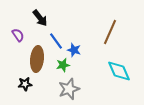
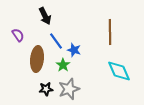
black arrow: moved 5 px right, 2 px up; rotated 12 degrees clockwise
brown line: rotated 25 degrees counterclockwise
green star: rotated 24 degrees counterclockwise
black star: moved 21 px right, 5 px down
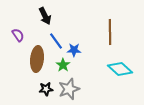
blue star: rotated 16 degrees counterclockwise
cyan diamond: moved 1 px right, 2 px up; rotated 25 degrees counterclockwise
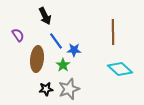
brown line: moved 3 px right
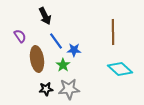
purple semicircle: moved 2 px right, 1 px down
brown ellipse: rotated 15 degrees counterclockwise
gray star: rotated 15 degrees clockwise
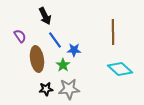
blue line: moved 1 px left, 1 px up
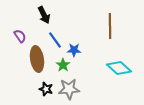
black arrow: moved 1 px left, 1 px up
brown line: moved 3 px left, 6 px up
cyan diamond: moved 1 px left, 1 px up
black star: rotated 24 degrees clockwise
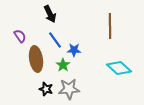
black arrow: moved 6 px right, 1 px up
brown ellipse: moved 1 px left
